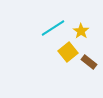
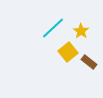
cyan line: rotated 10 degrees counterclockwise
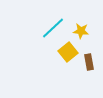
yellow star: rotated 28 degrees counterclockwise
brown rectangle: rotated 42 degrees clockwise
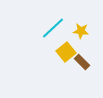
yellow square: moved 2 px left
brown rectangle: moved 7 px left; rotated 35 degrees counterclockwise
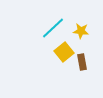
yellow square: moved 2 px left
brown rectangle: rotated 35 degrees clockwise
